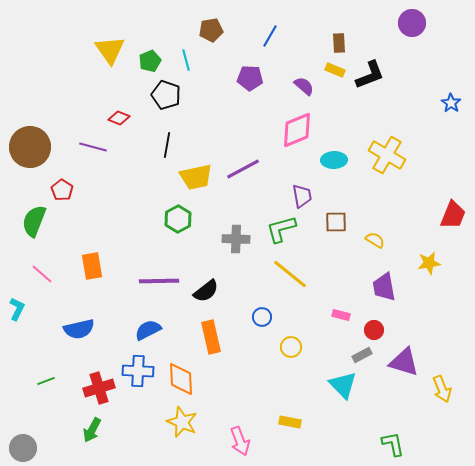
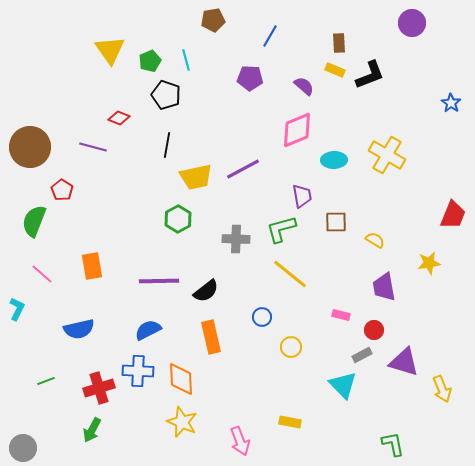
brown pentagon at (211, 30): moved 2 px right, 10 px up
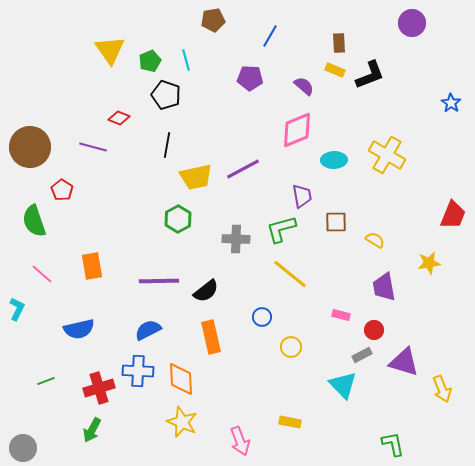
green semicircle at (34, 221): rotated 40 degrees counterclockwise
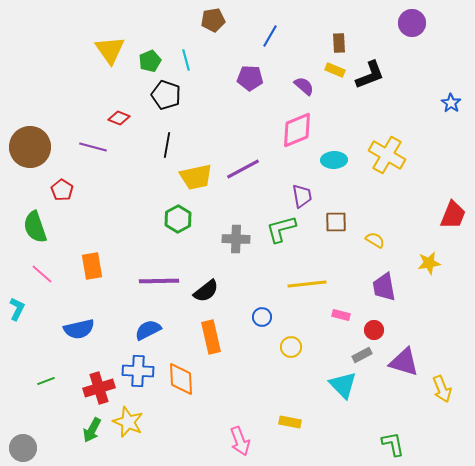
green semicircle at (34, 221): moved 1 px right, 6 px down
yellow line at (290, 274): moved 17 px right, 10 px down; rotated 45 degrees counterclockwise
yellow star at (182, 422): moved 54 px left
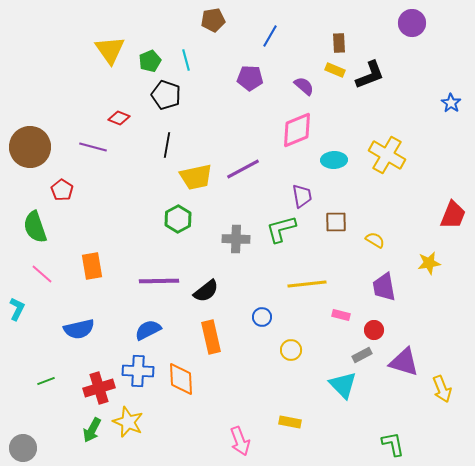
yellow circle at (291, 347): moved 3 px down
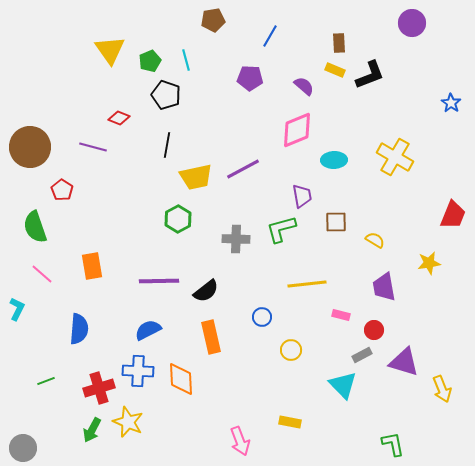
yellow cross at (387, 155): moved 8 px right, 2 px down
blue semicircle at (79, 329): rotated 72 degrees counterclockwise
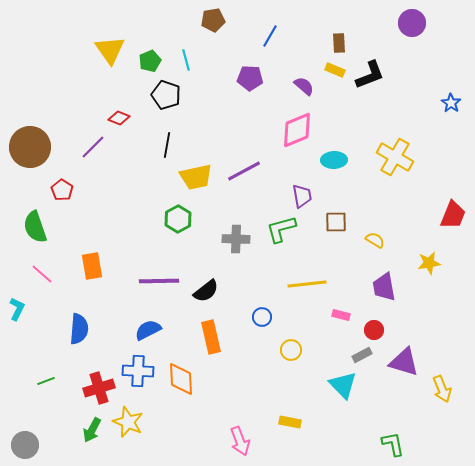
purple line at (93, 147): rotated 60 degrees counterclockwise
purple line at (243, 169): moved 1 px right, 2 px down
gray circle at (23, 448): moved 2 px right, 3 px up
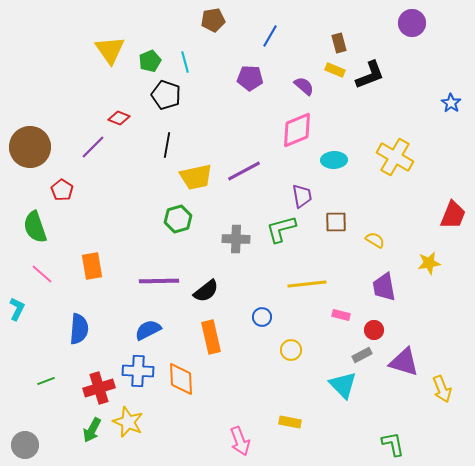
brown rectangle at (339, 43): rotated 12 degrees counterclockwise
cyan line at (186, 60): moved 1 px left, 2 px down
green hexagon at (178, 219): rotated 12 degrees clockwise
